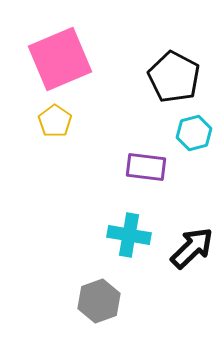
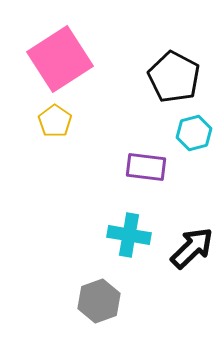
pink square: rotated 10 degrees counterclockwise
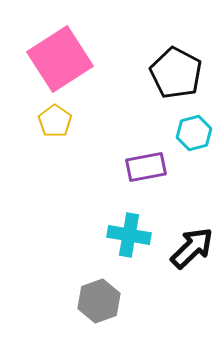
black pentagon: moved 2 px right, 4 px up
purple rectangle: rotated 18 degrees counterclockwise
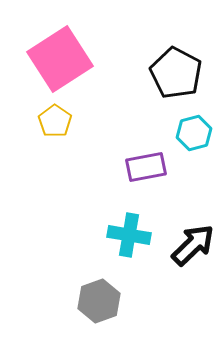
black arrow: moved 1 px right, 3 px up
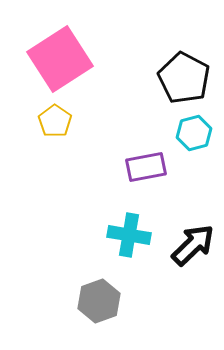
black pentagon: moved 8 px right, 5 px down
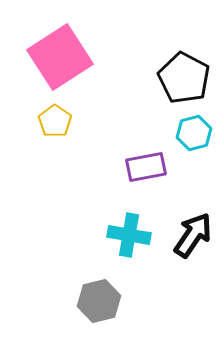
pink square: moved 2 px up
black arrow: moved 10 px up; rotated 12 degrees counterclockwise
gray hexagon: rotated 6 degrees clockwise
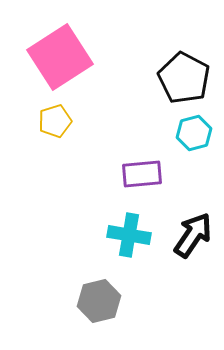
yellow pentagon: rotated 20 degrees clockwise
purple rectangle: moved 4 px left, 7 px down; rotated 6 degrees clockwise
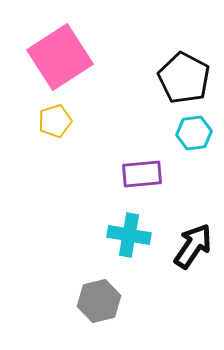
cyan hexagon: rotated 8 degrees clockwise
black arrow: moved 11 px down
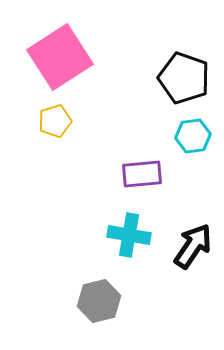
black pentagon: rotated 9 degrees counterclockwise
cyan hexagon: moved 1 px left, 3 px down
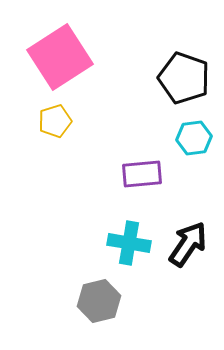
cyan hexagon: moved 1 px right, 2 px down
cyan cross: moved 8 px down
black arrow: moved 5 px left, 2 px up
